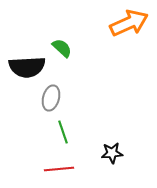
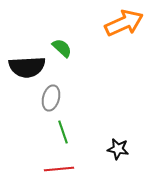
orange arrow: moved 5 px left
black star: moved 6 px right, 4 px up; rotated 15 degrees clockwise
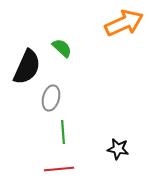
black semicircle: rotated 63 degrees counterclockwise
green line: rotated 15 degrees clockwise
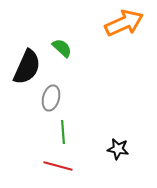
red line: moved 1 px left, 3 px up; rotated 20 degrees clockwise
